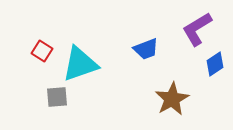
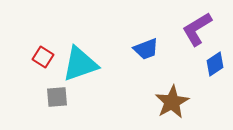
red square: moved 1 px right, 6 px down
brown star: moved 3 px down
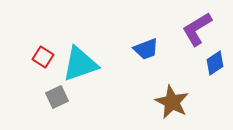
blue diamond: moved 1 px up
gray square: rotated 20 degrees counterclockwise
brown star: rotated 16 degrees counterclockwise
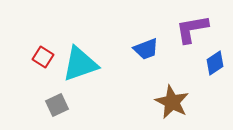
purple L-shape: moved 5 px left; rotated 21 degrees clockwise
gray square: moved 8 px down
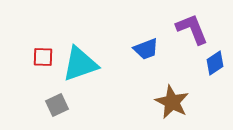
purple L-shape: rotated 78 degrees clockwise
red square: rotated 30 degrees counterclockwise
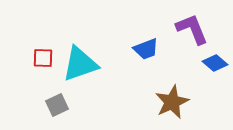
red square: moved 1 px down
blue diamond: rotated 75 degrees clockwise
brown star: rotated 20 degrees clockwise
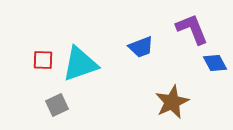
blue trapezoid: moved 5 px left, 2 px up
red square: moved 2 px down
blue diamond: rotated 20 degrees clockwise
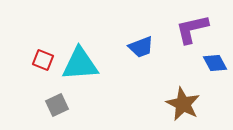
purple L-shape: rotated 81 degrees counterclockwise
red square: rotated 20 degrees clockwise
cyan triangle: rotated 15 degrees clockwise
brown star: moved 11 px right, 2 px down; rotated 20 degrees counterclockwise
